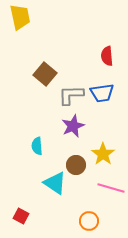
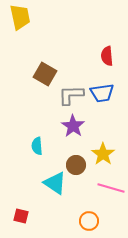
brown square: rotated 10 degrees counterclockwise
purple star: rotated 15 degrees counterclockwise
red square: rotated 14 degrees counterclockwise
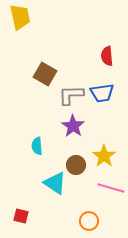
yellow star: moved 1 px right, 2 px down
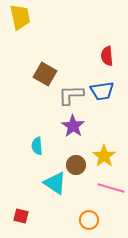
blue trapezoid: moved 2 px up
orange circle: moved 1 px up
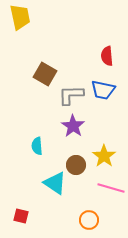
blue trapezoid: moved 1 px right, 1 px up; rotated 20 degrees clockwise
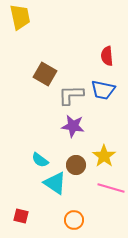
purple star: rotated 25 degrees counterclockwise
cyan semicircle: moved 3 px right, 14 px down; rotated 48 degrees counterclockwise
orange circle: moved 15 px left
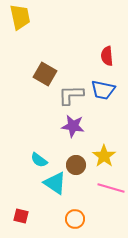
cyan semicircle: moved 1 px left
orange circle: moved 1 px right, 1 px up
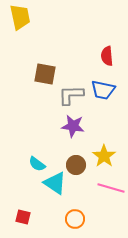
brown square: rotated 20 degrees counterclockwise
cyan semicircle: moved 2 px left, 4 px down
red square: moved 2 px right, 1 px down
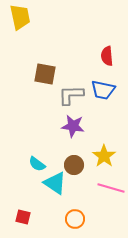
brown circle: moved 2 px left
